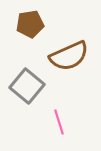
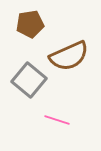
gray square: moved 2 px right, 6 px up
pink line: moved 2 px left, 2 px up; rotated 55 degrees counterclockwise
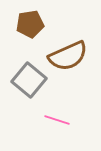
brown semicircle: moved 1 px left
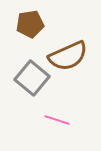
gray square: moved 3 px right, 2 px up
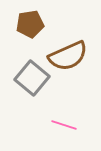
pink line: moved 7 px right, 5 px down
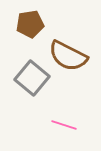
brown semicircle: rotated 51 degrees clockwise
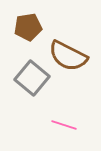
brown pentagon: moved 2 px left, 3 px down
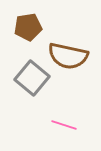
brown semicircle: rotated 15 degrees counterclockwise
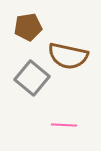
pink line: rotated 15 degrees counterclockwise
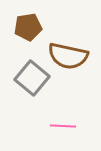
pink line: moved 1 px left, 1 px down
